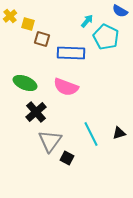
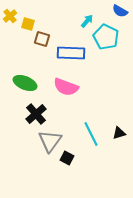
black cross: moved 2 px down
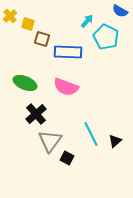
blue rectangle: moved 3 px left, 1 px up
black triangle: moved 4 px left, 8 px down; rotated 24 degrees counterclockwise
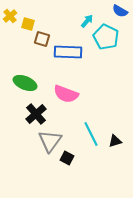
pink semicircle: moved 7 px down
black triangle: rotated 24 degrees clockwise
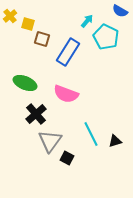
blue rectangle: rotated 60 degrees counterclockwise
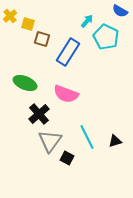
black cross: moved 3 px right
cyan line: moved 4 px left, 3 px down
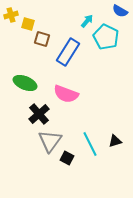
yellow cross: moved 1 px right, 1 px up; rotated 24 degrees clockwise
cyan line: moved 3 px right, 7 px down
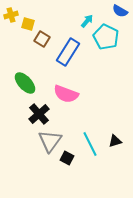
brown square: rotated 14 degrees clockwise
green ellipse: rotated 25 degrees clockwise
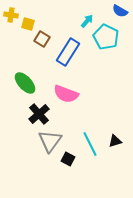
yellow cross: rotated 24 degrees clockwise
black square: moved 1 px right, 1 px down
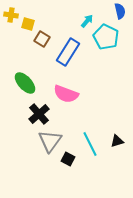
blue semicircle: rotated 133 degrees counterclockwise
black triangle: moved 2 px right
